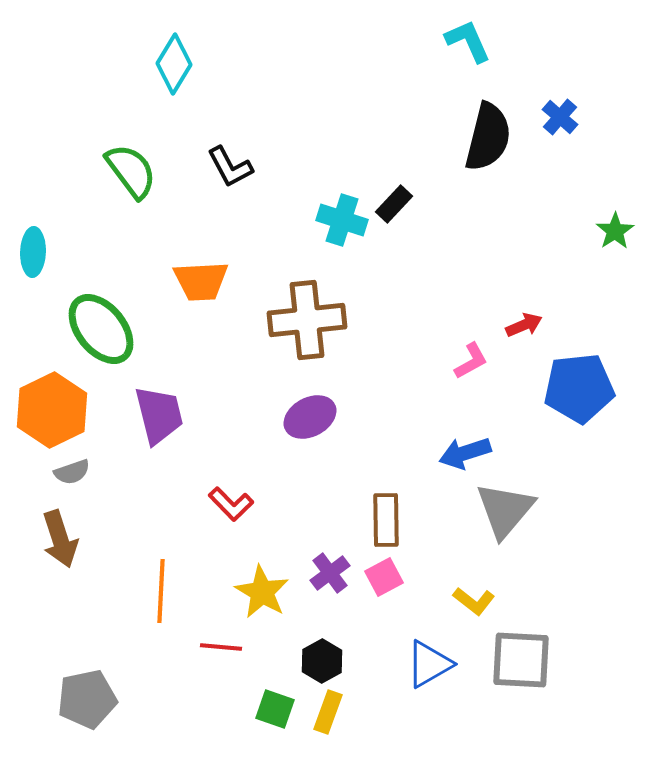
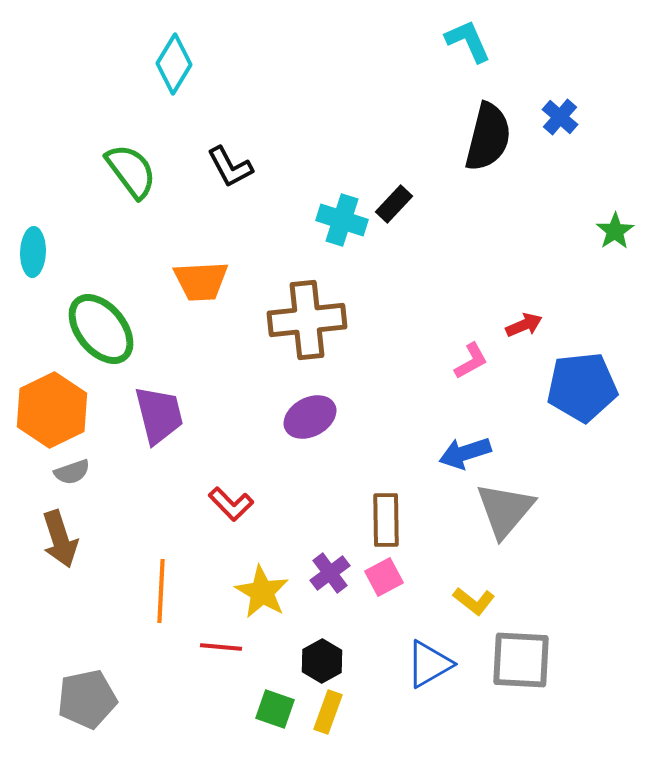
blue pentagon: moved 3 px right, 1 px up
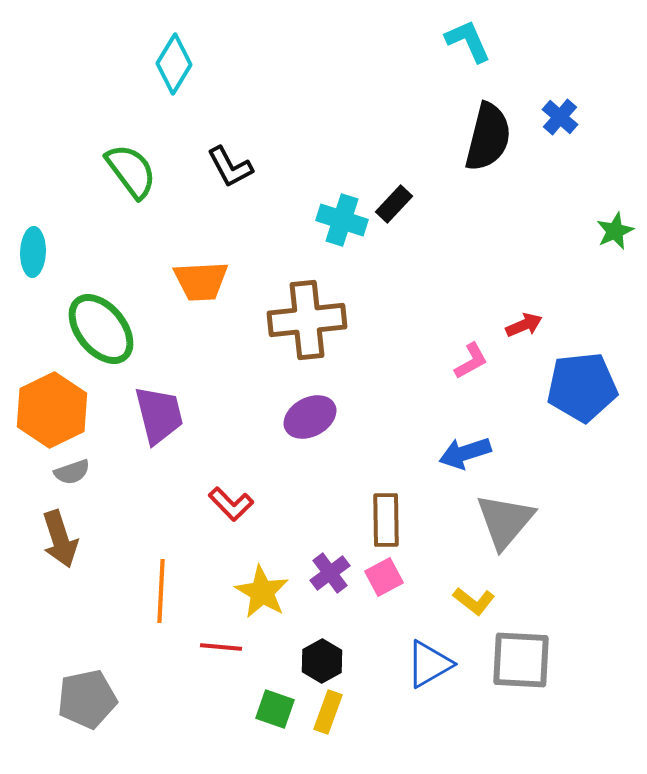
green star: rotated 9 degrees clockwise
gray triangle: moved 11 px down
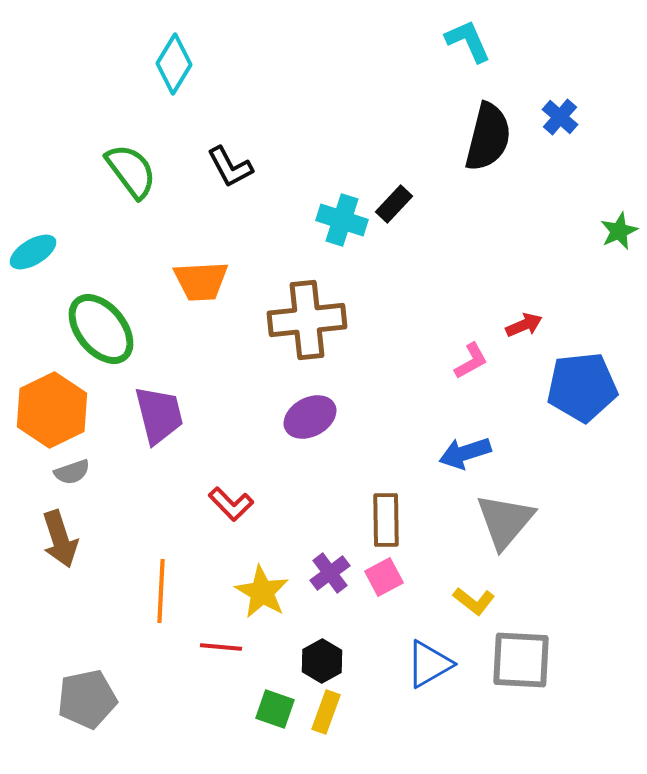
green star: moved 4 px right
cyan ellipse: rotated 57 degrees clockwise
yellow rectangle: moved 2 px left
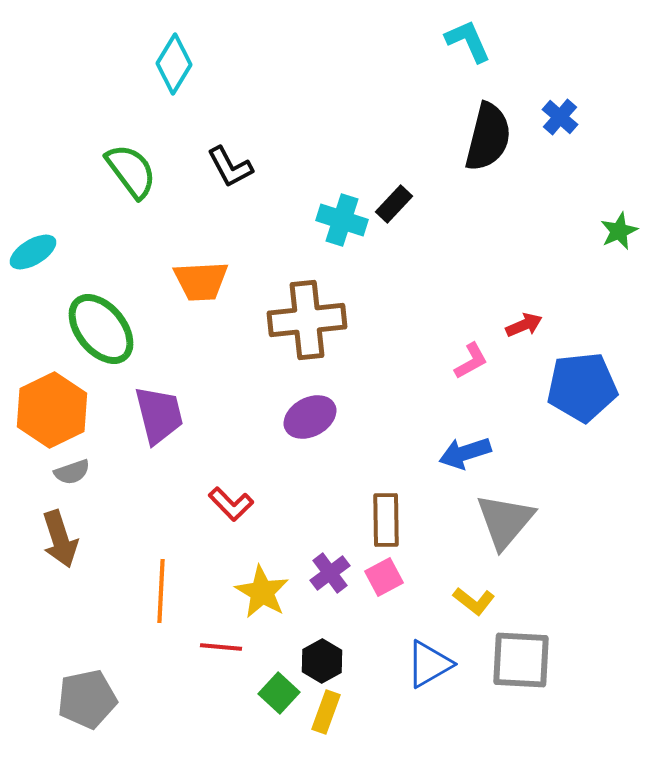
green square: moved 4 px right, 16 px up; rotated 24 degrees clockwise
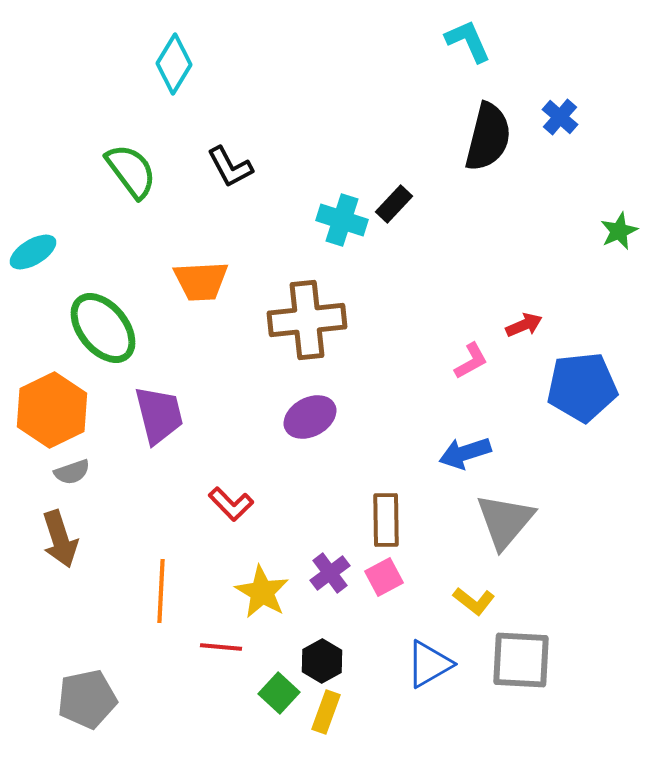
green ellipse: moved 2 px right, 1 px up
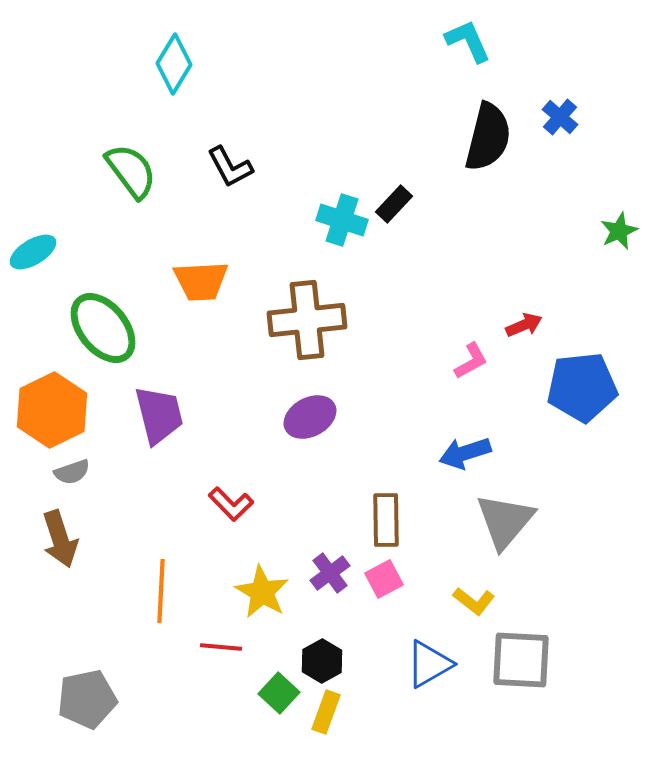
pink square: moved 2 px down
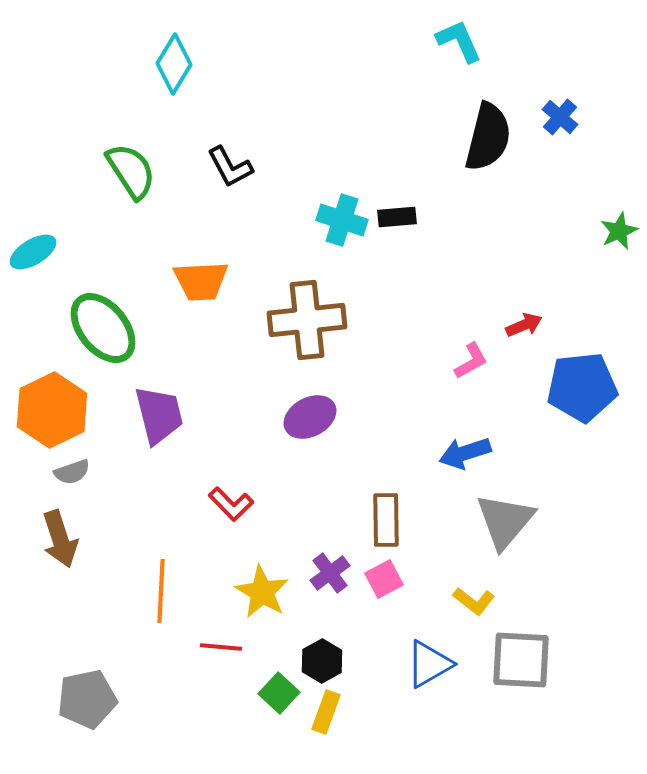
cyan L-shape: moved 9 px left
green semicircle: rotated 4 degrees clockwise
black rectangle: moved 3 px right, 13 px down; rotated 42 degrees clockwise
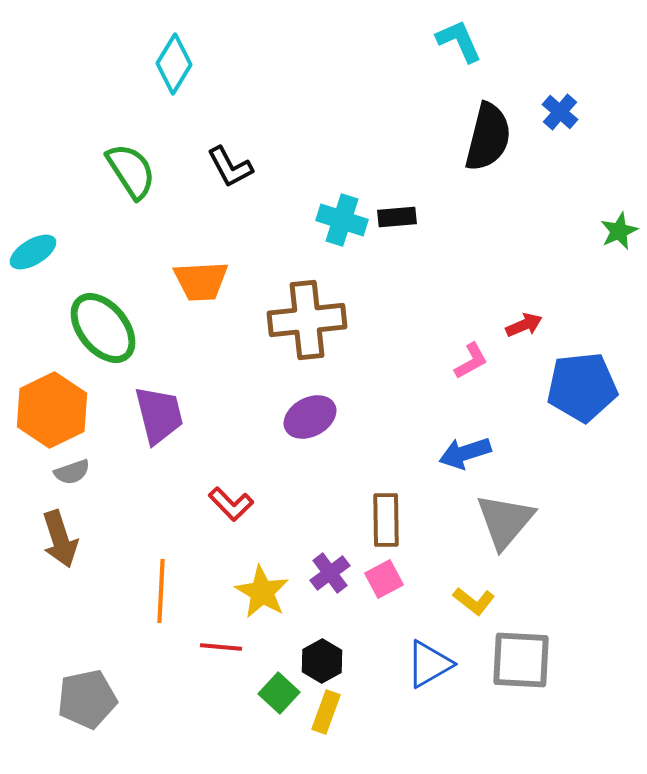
blue cross: moved 5 px up
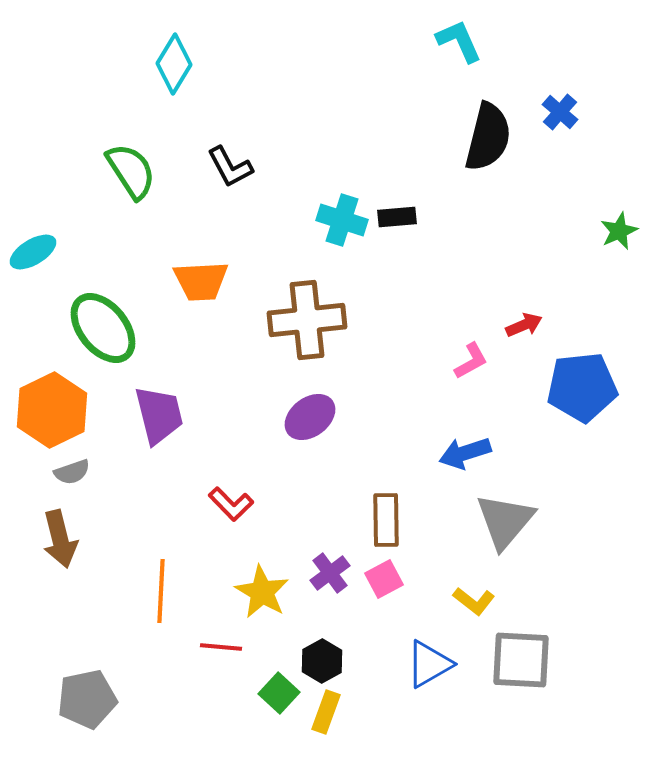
purple ellipse: rotated 9 degrees counterclockwise
brown arrow: rotated 4 degrees clockwise
